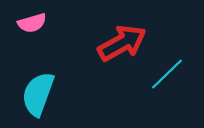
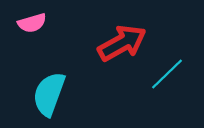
cyan semicircle: moved 11 px right
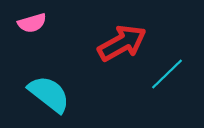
cyan semicircle: rotated 108 degrees clockwise
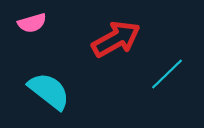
red arrow: moved 6 px left, 4 px up
cyan semicircle: moved 3 px up
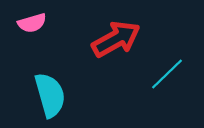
cyan semicircle: moved 1 px right, 4 px down; rotated 36 degrees clockwise
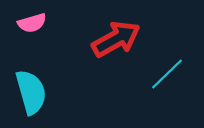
cyan semicircle: moved 19 px left, 3 px up
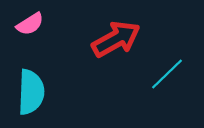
pink semicircle: moved 2 px left, 1 px down; rotated 16 degrees counterclockwise
cyan semicircle: rotated 18 degrees clockwise
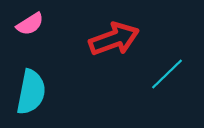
red arrow: moved 2 px left; rotated 9 degrees clockwise
cyan semicircle: rotated 9 degrees clockwise
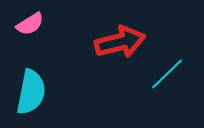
red arrow: moved 6 px right, 3 px down; rotated 6 degrees clockwise
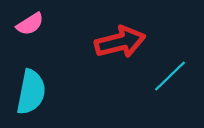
cyan line: moved 3 px right, 2 px down
